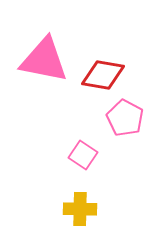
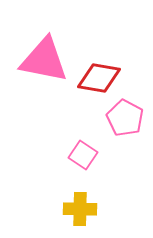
red diamond: moved 4 px left, 3 px down
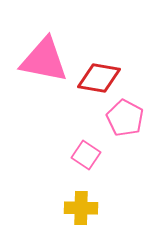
pink square: moved 3 px right
yellow cross: moved 1 px right, 1 px up
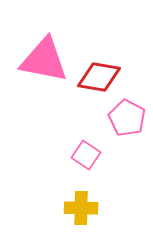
red diamond: moved 1 px up
pink pentagon: moved 2 px right
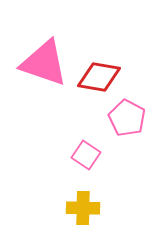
pink triangle: moved 3 px down; rotated 8 degrees clockwise
yellow cross: moved 2 px right
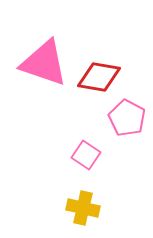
yellow cross: rotated 12 degrees clockwise
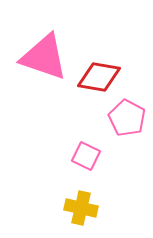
pink triangle: moved 6 px up
pink square: moved 1 px down; rotated 8 degrees counterclockwise
yellow cross: moved 2 px left
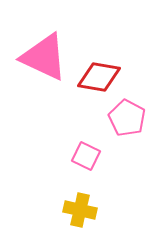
pink triangle: rotated 6 degrees clockwise
yellow cross: moved 1 px left, 2 px down
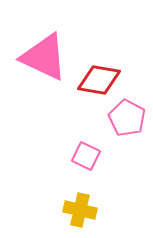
red diamond: moved 3 px down
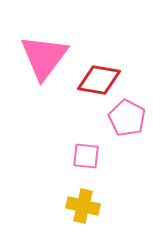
pink triangle: rotated 42 degrees clockwise
pink square: rotated 20 degrees counterclockwise
yellow cross: moved 3 px right, 4 px up
